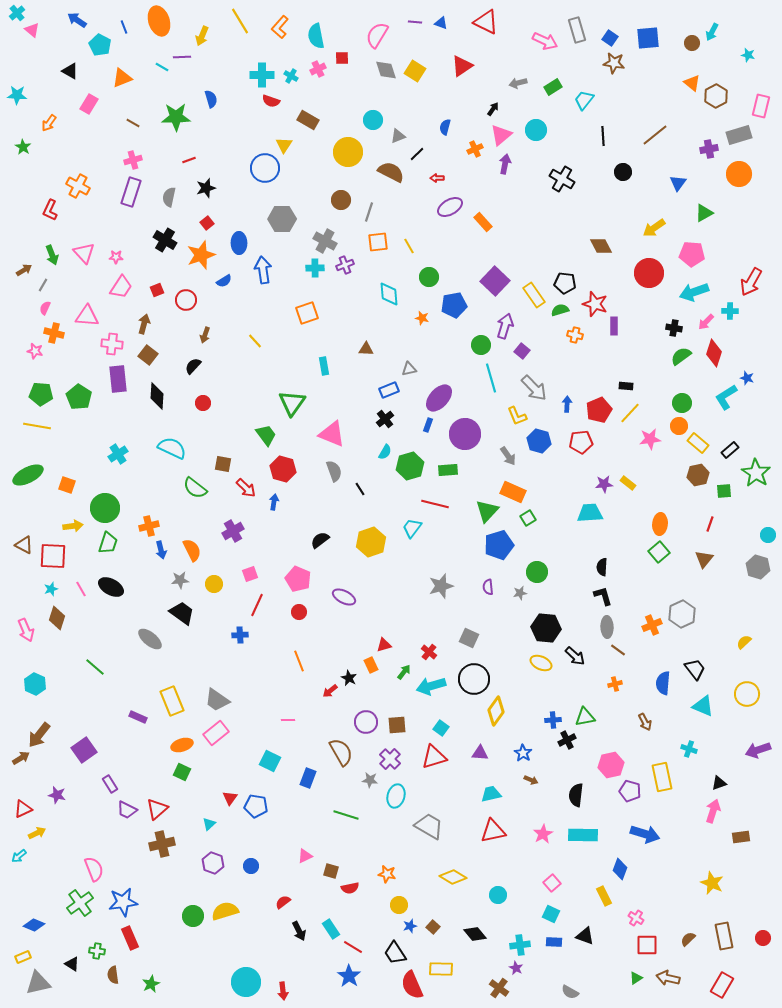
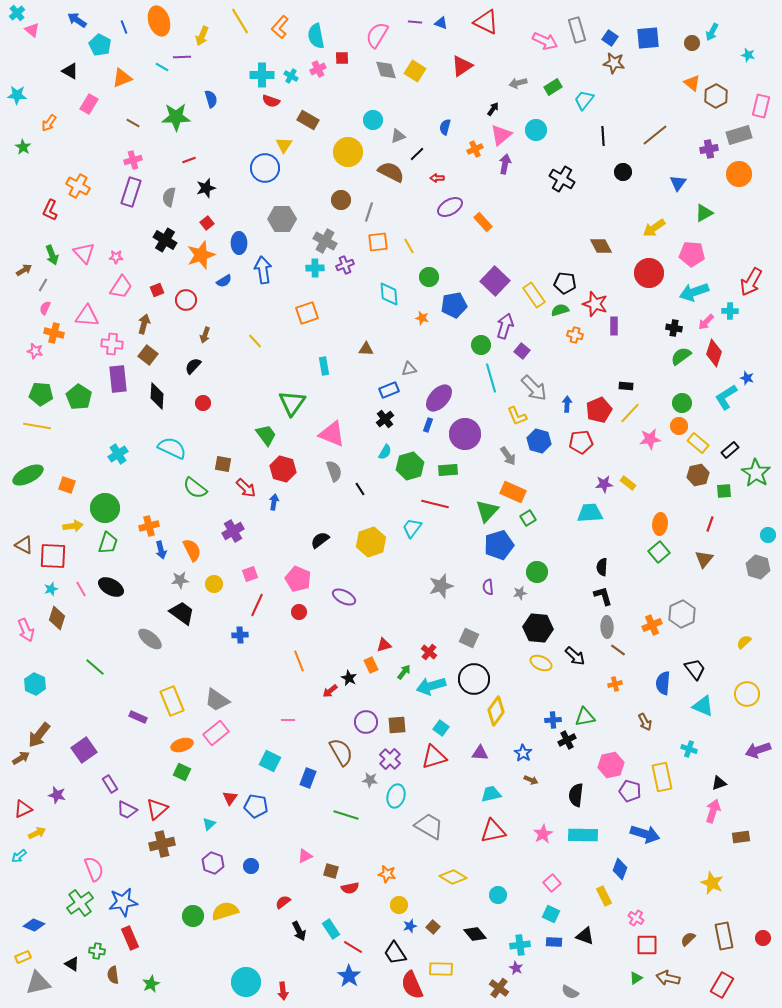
black hexagon at (546, 628): moved 8 px left
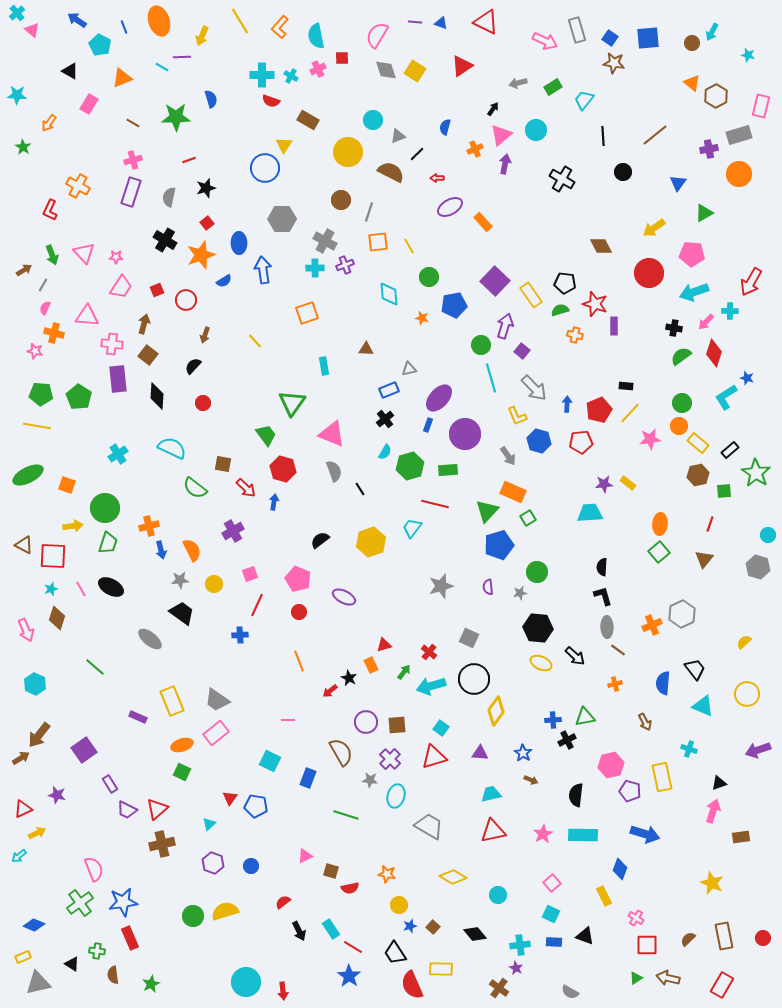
yellow rectangle at (534, 295): moved 3 px left
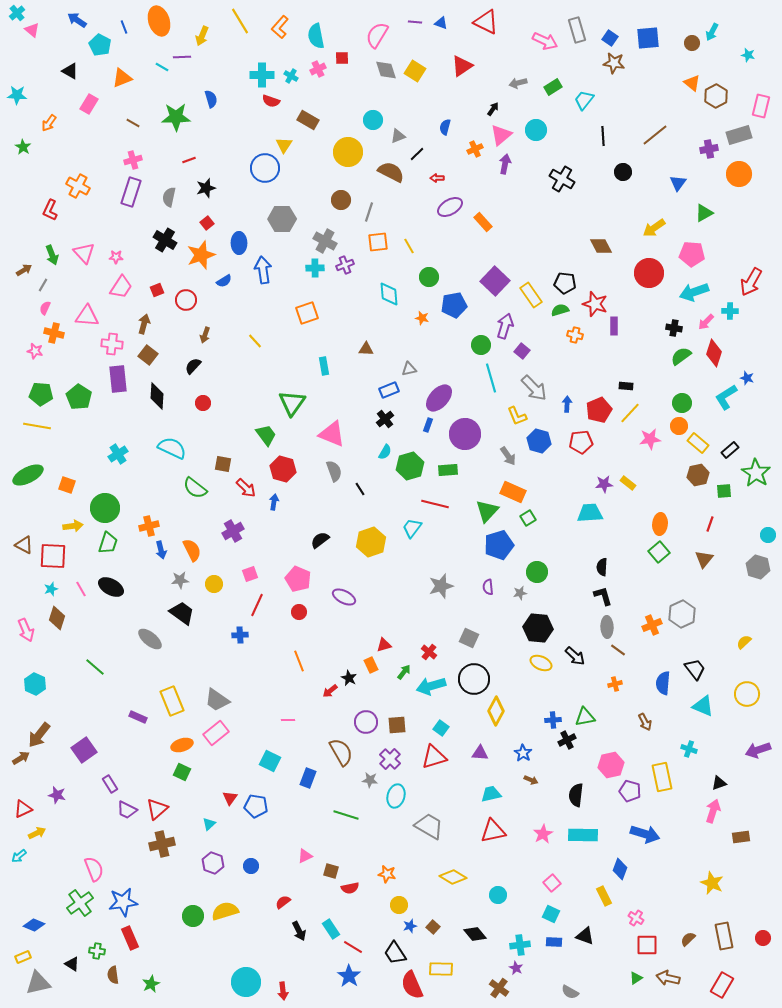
yellow diamond at (496, 711): rotated 8 degrees counterclockwise
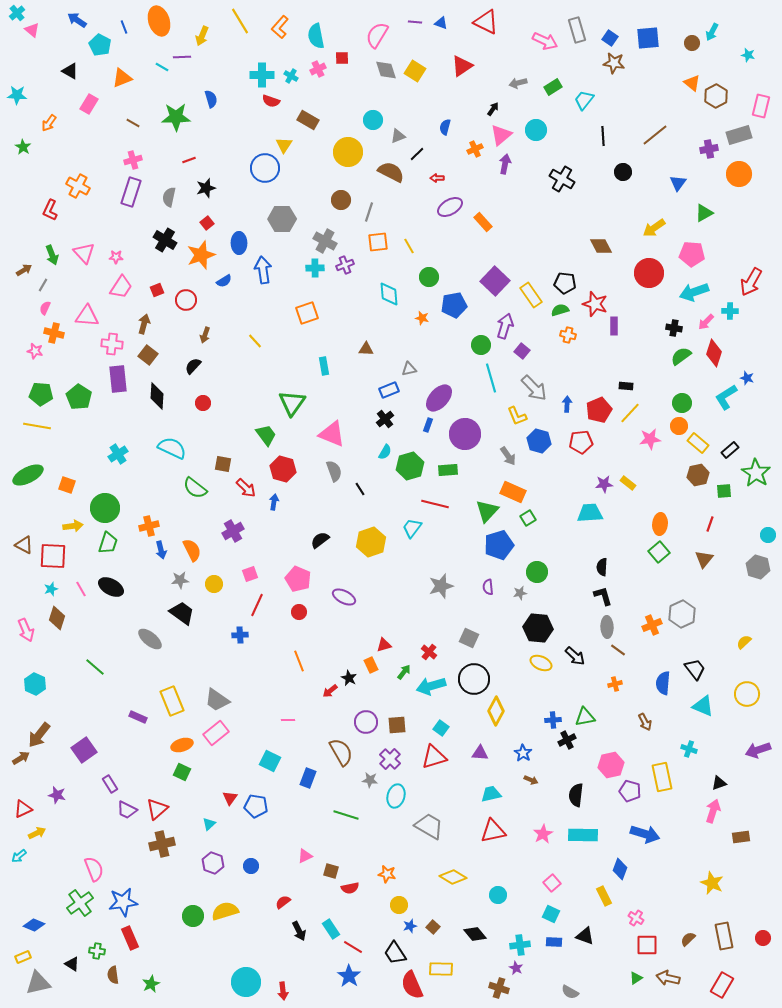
orange cross at (575, 335): moved 7 px left
brown cross at (499, 988): rotated 18 degrees counterclockwise
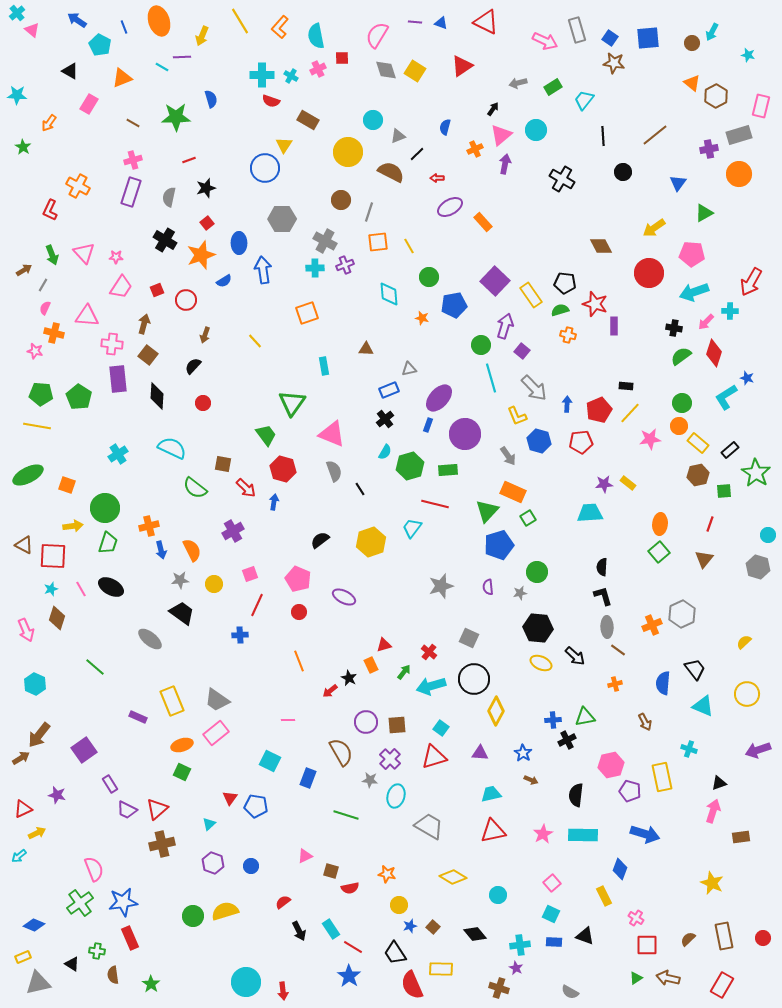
green star at (151, 984): rotated 12 degrees counterclockwise
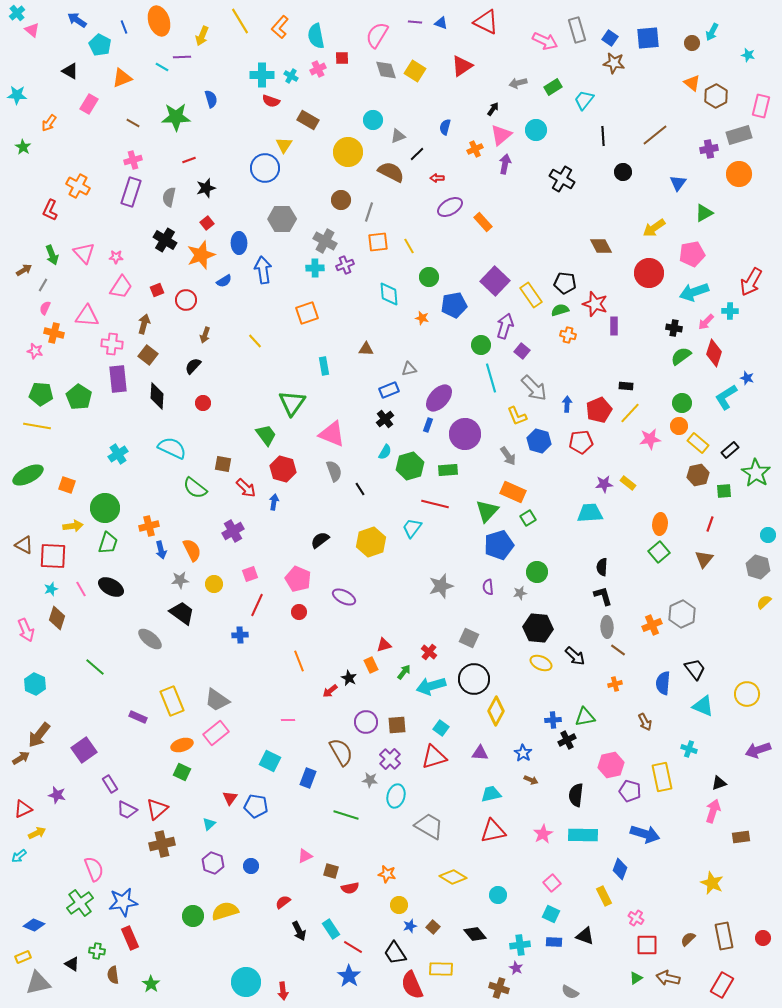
pink pentagon at (692, 254): rotated 15 degrees counterclockwise
yellow semicircle at (744, 642): moved 20 px right, 40 px up
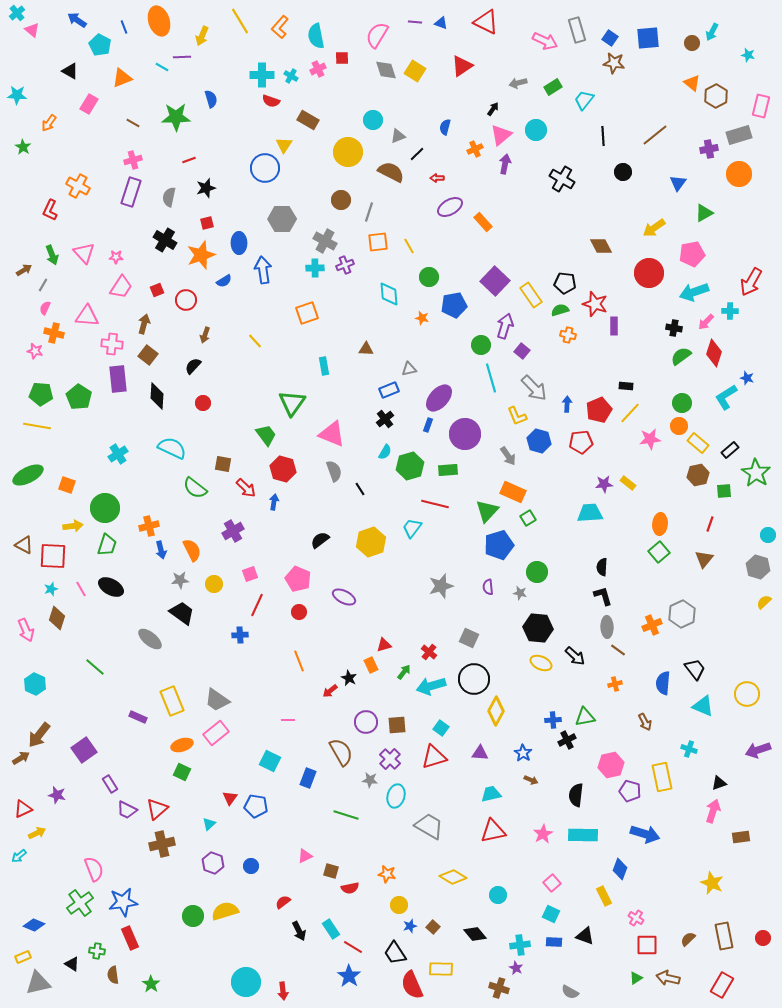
red square at (207, 223): rotated 24 degrees clockwise
green trapezoid at (108, 543): moved 1 px left, 2 px down
gray star at (520, 593): rotated 24 degrees clockwise
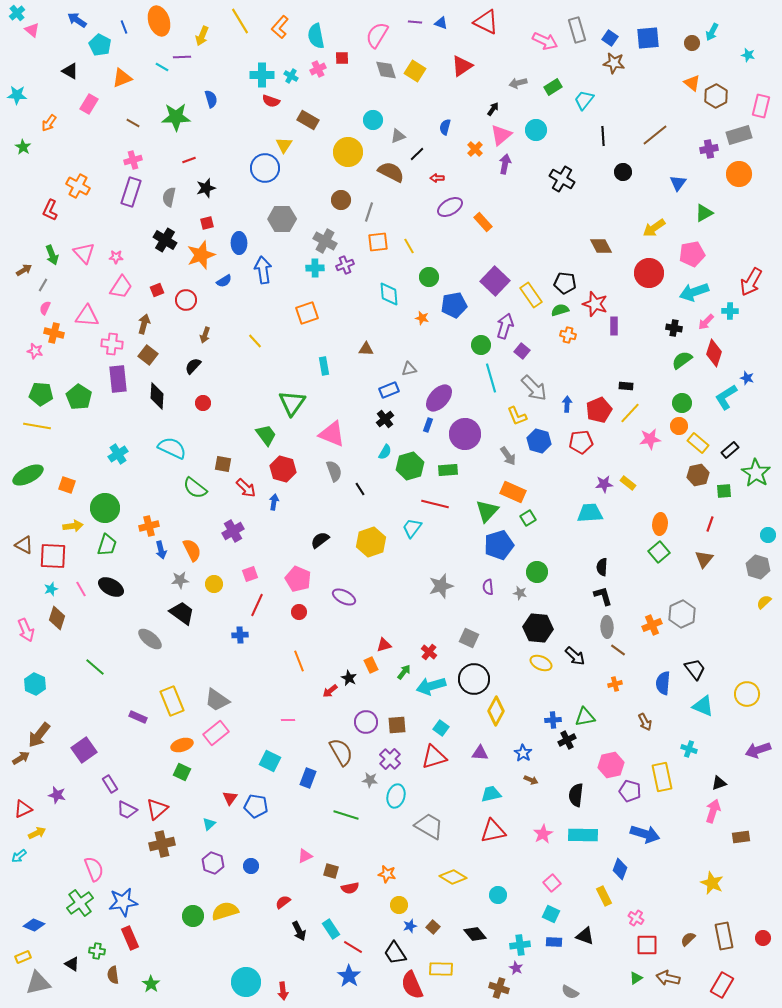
orange cross at (475, 149): rotated 21 degrees counterclockwise
green semicircle at (681, 356): moved 1 px right, 4 px down
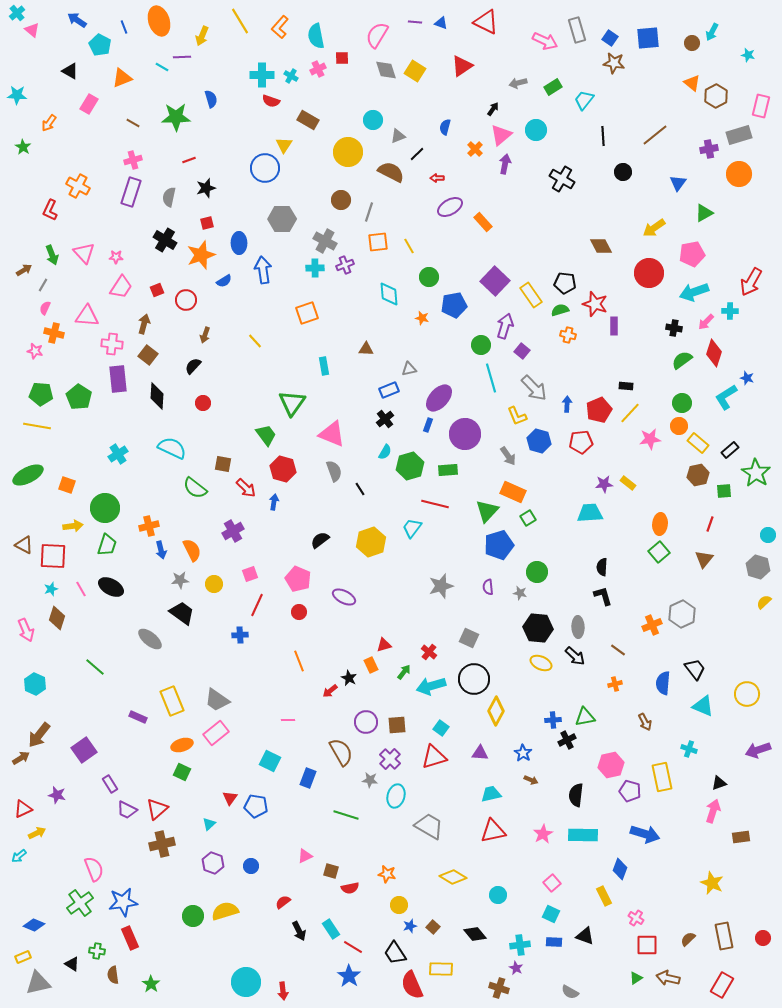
gray ellipse at (607, 627): moved 29 px left
